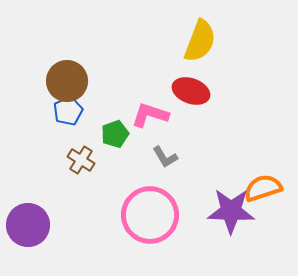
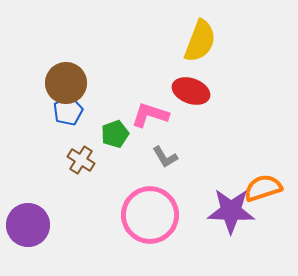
brown circle: moved 1 px left, 2 px down
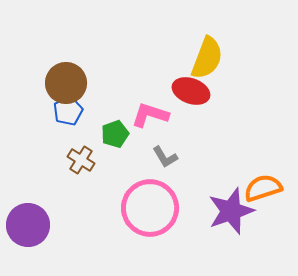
yellow semicircle: moved 7 px right, 17 px down
purple star: rotated 21 degrees counterclockwise
pink circle: moved 7 px up
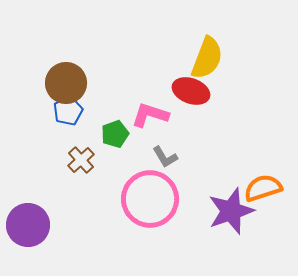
brown cross: rotated 16 degrees clockwise
pink circle: moved 9 px up
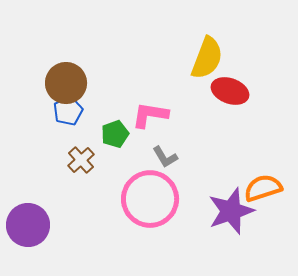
red ellipse: moved 39 px right
pink L-shape: rotated 9 degrees counterclockwise
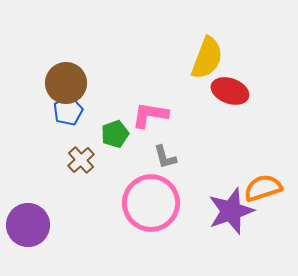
gray L-shape: rotated 16 degrees clockwise
pink circle: moved 1 px right, 4 px down
